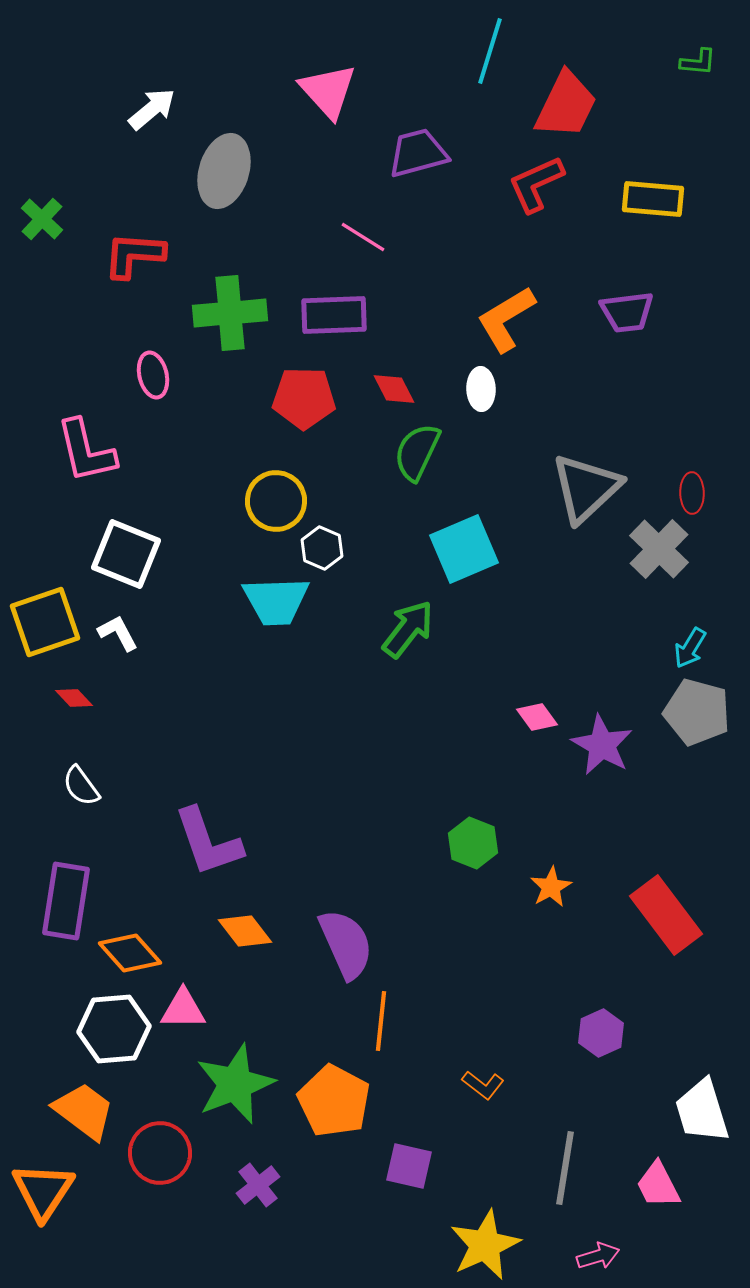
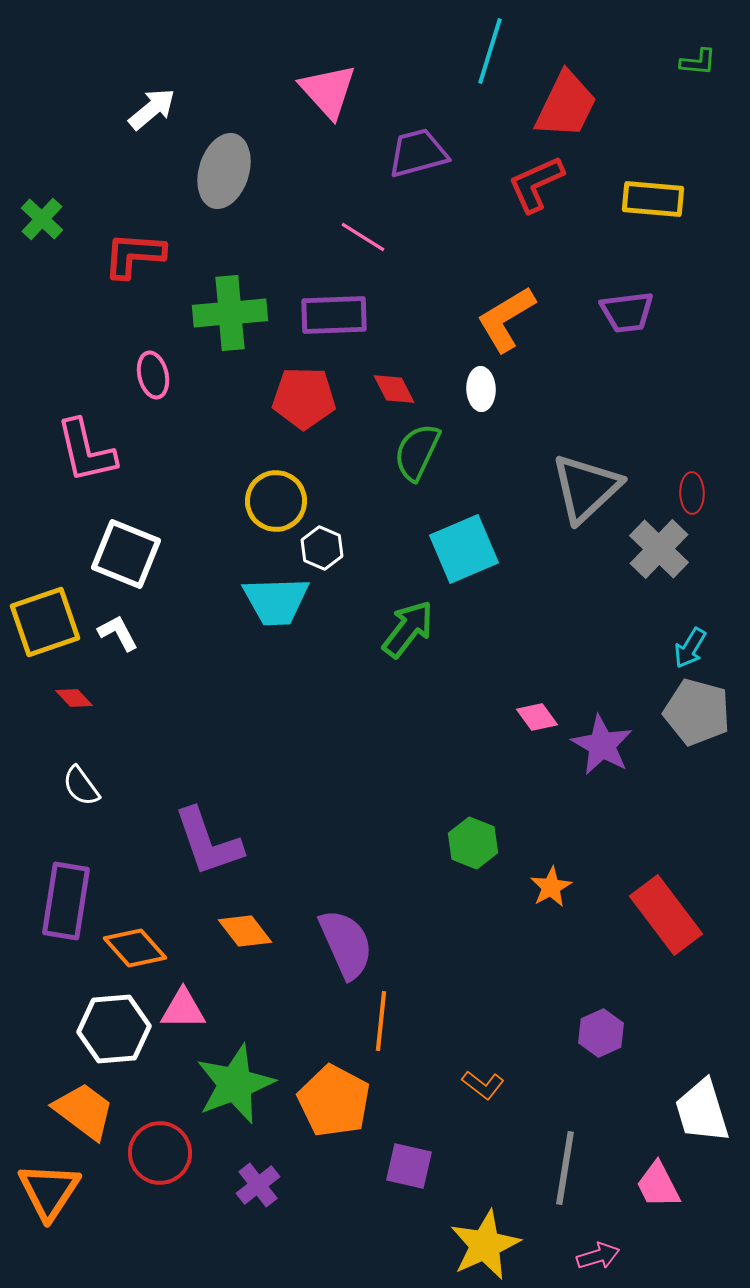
orange diamond at (130, 953): moved 5 px right, 5 px up
orange triangle at (43, 1191): moved 6 px right
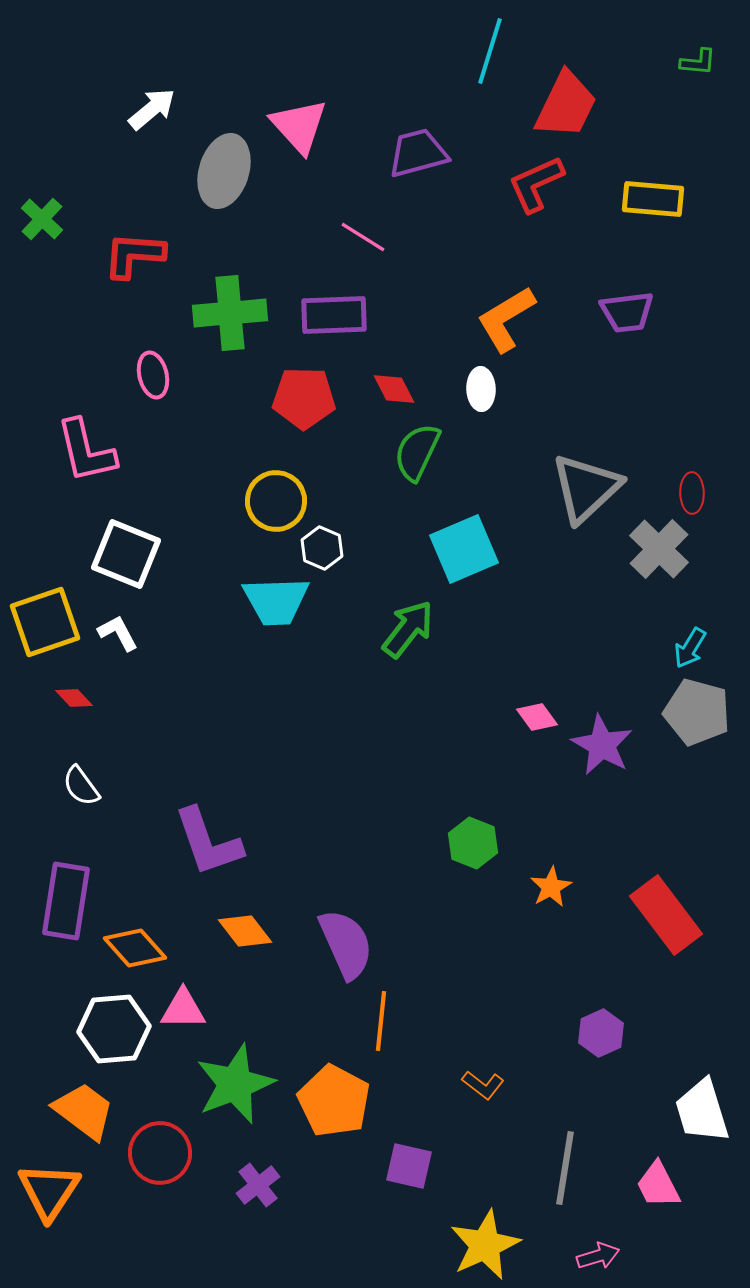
pink triangle at (328, 91): moved 29 px left, 35 px down
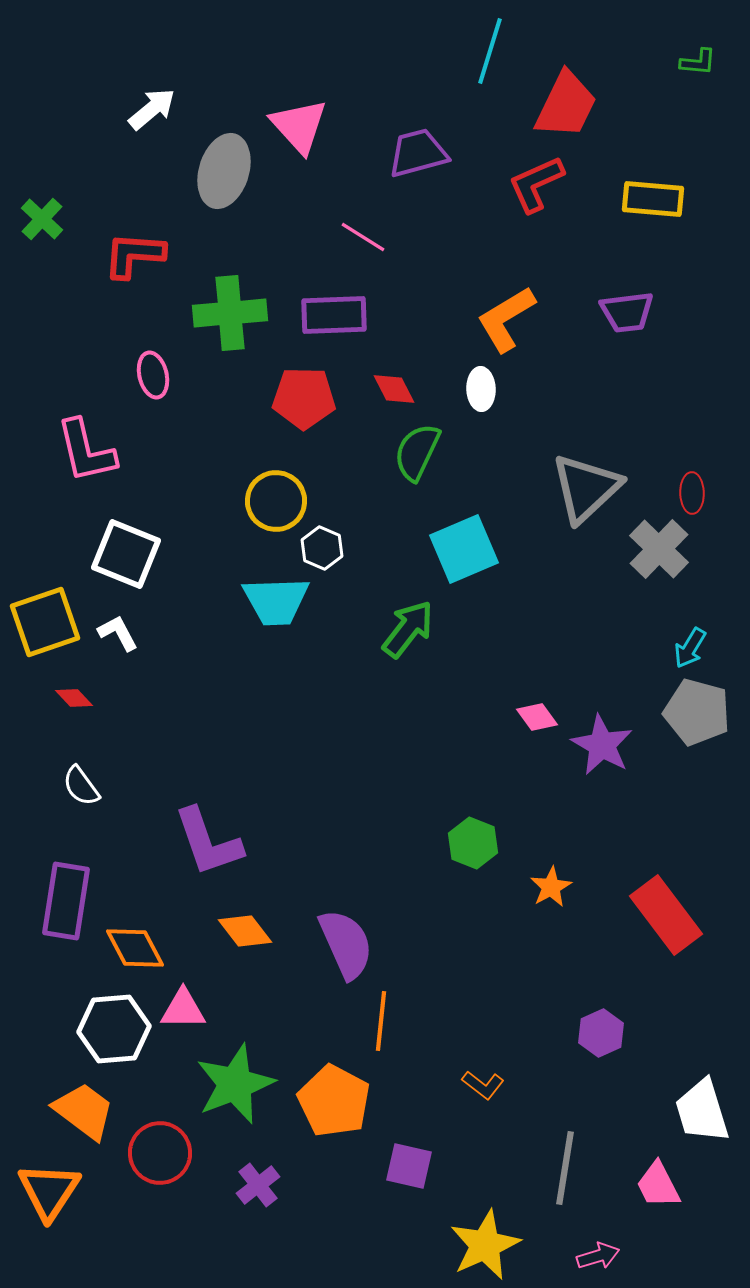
orange diamond at (135, 948): rotated 14 degrees clockwise
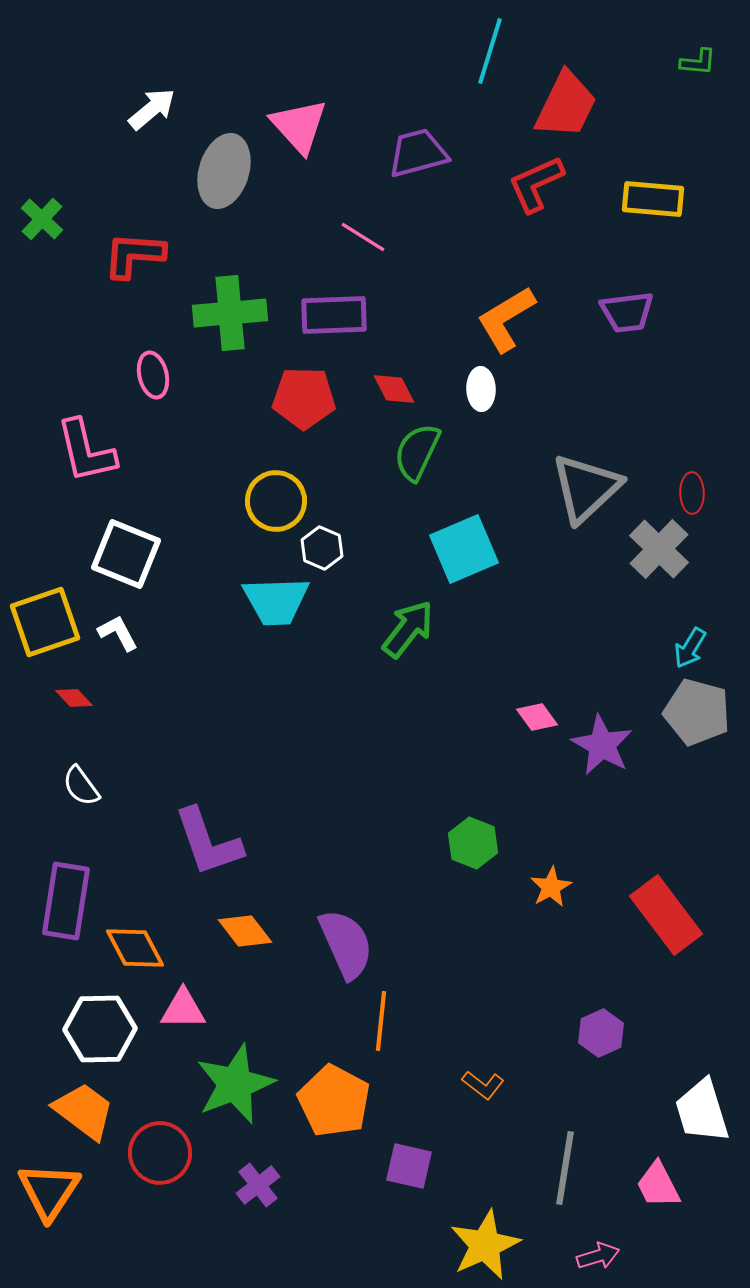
white hexagon at (114, 1029): moved 14 px left; rotated 4 degrees clockwise
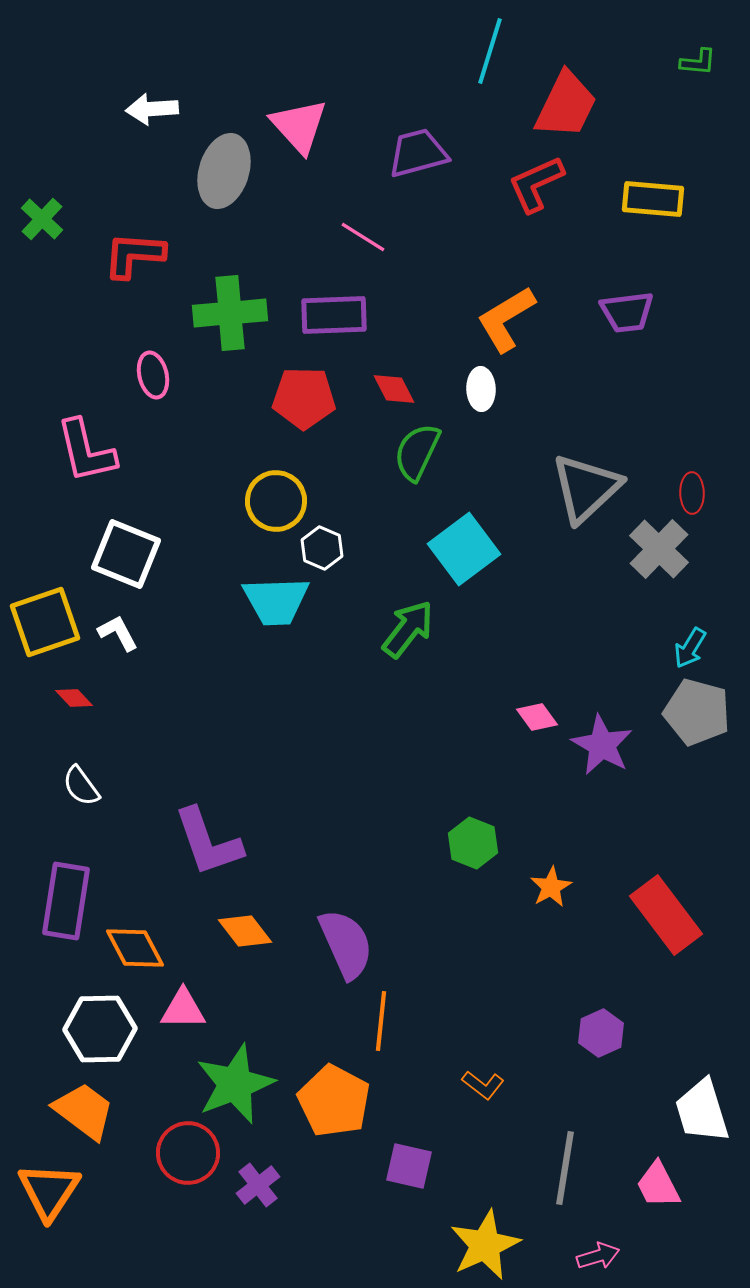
white arrow at (152, 109): rotated 144 degrees counterclockwise
cyan square at (464, 549): rotated 14 degrees counterclockwise
red circle at (160, 1153): moved 28 px right
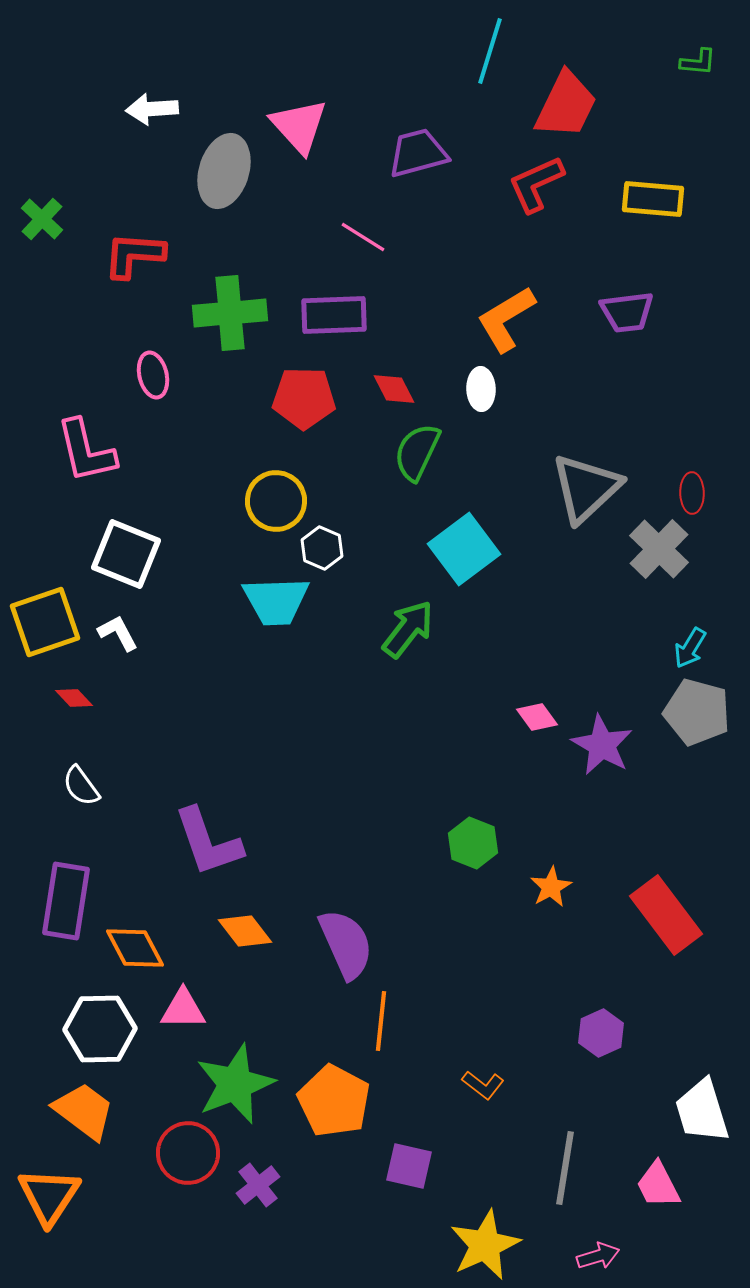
orange triangle at (49, 1191): moved 5 px down
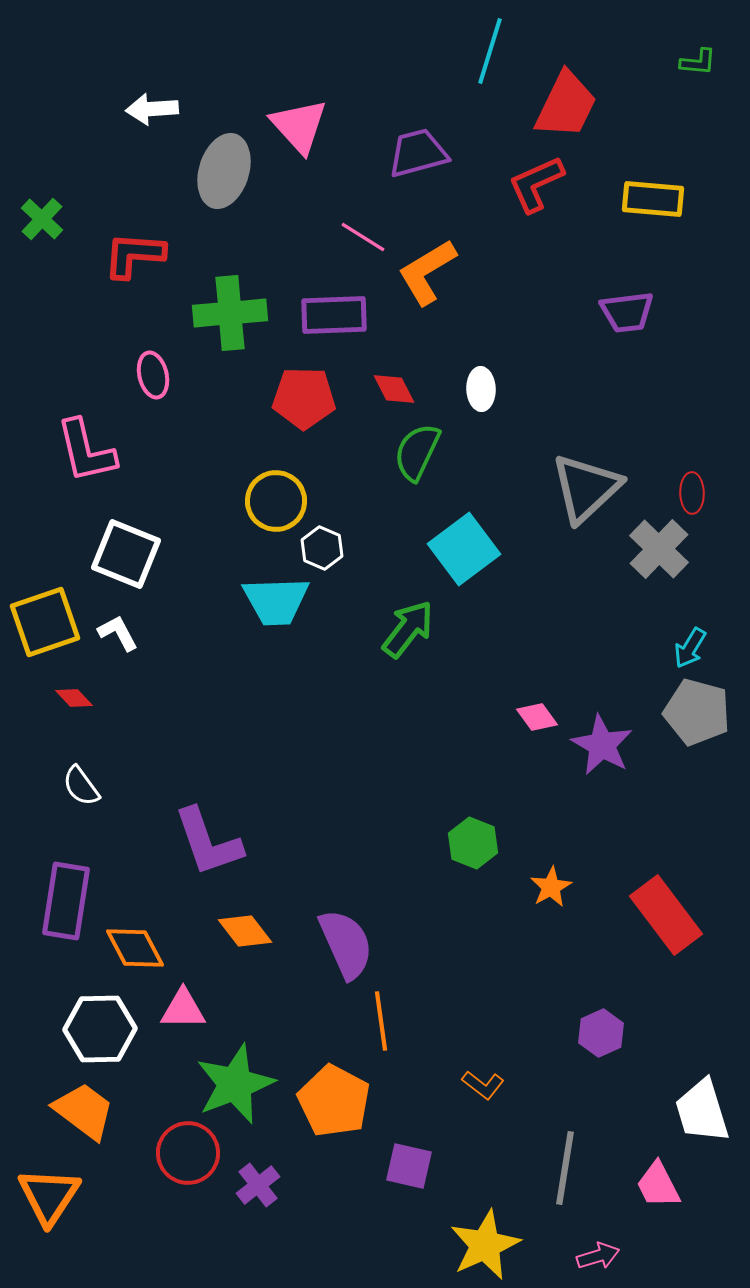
orange L-shape at (506, 319): moved 79 px left, 47 px up
orange line at (381, 1021): rotated 14 degrees counterclockwise
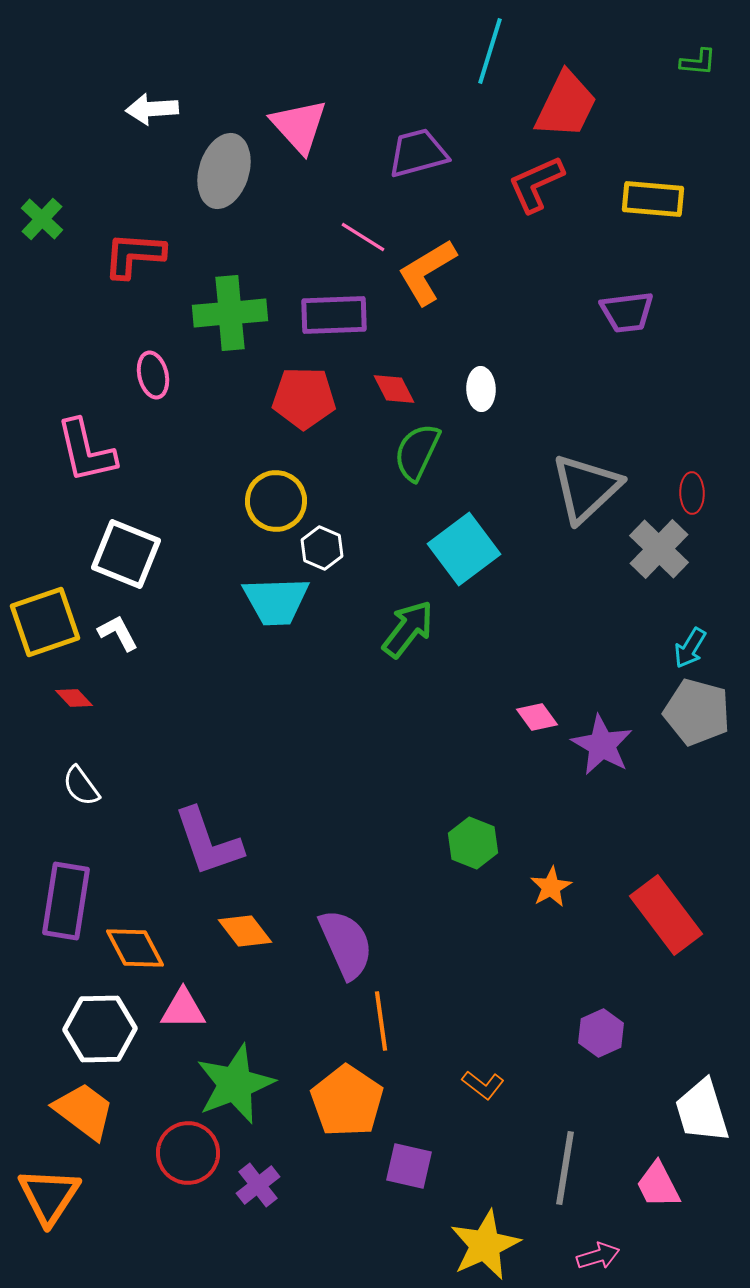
orange pentagon at (334, 1101): moved 13 px right; rotated 6 degrees clockwise
